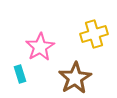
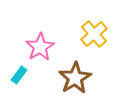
yellow cross: rotated 24 degrees counterclockwise
cyan rectangle: moved 1 px left, 1 px down; rotated 54 degrees clockwise
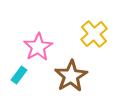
pink star: moved 2 px left
brown star: moved 4 px left, 2 px up
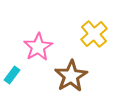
cyan rectangle: moved 7 px left
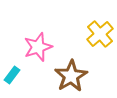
yellow cross: moved 6 px right
pink star: rotated 12 degrees clockwise
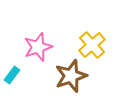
yellow cross: moved 8 px left, 11 px down
brown star: rotated 12 degrees clockwise
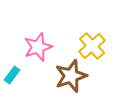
yellow cross: moved 1 px down
